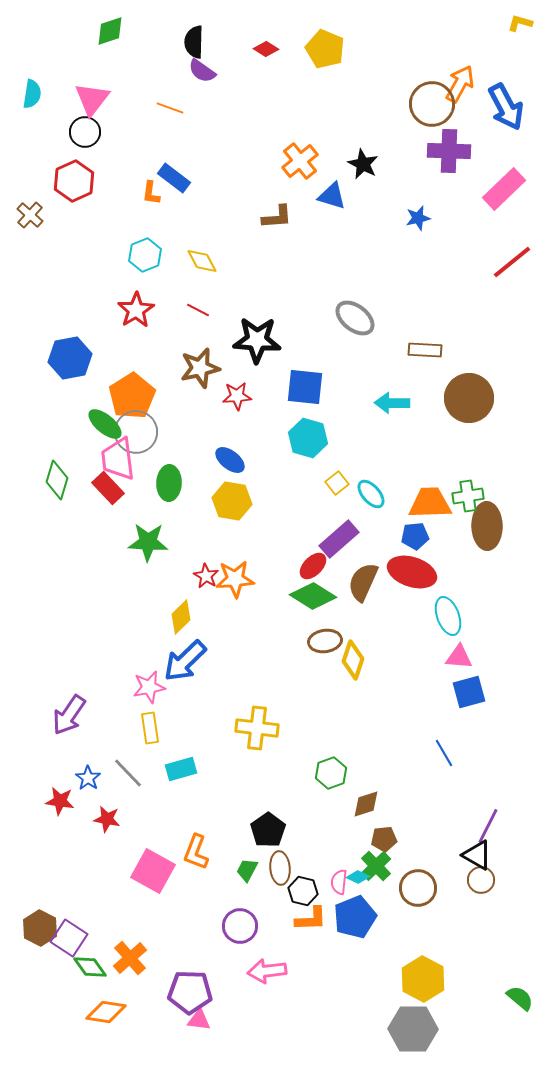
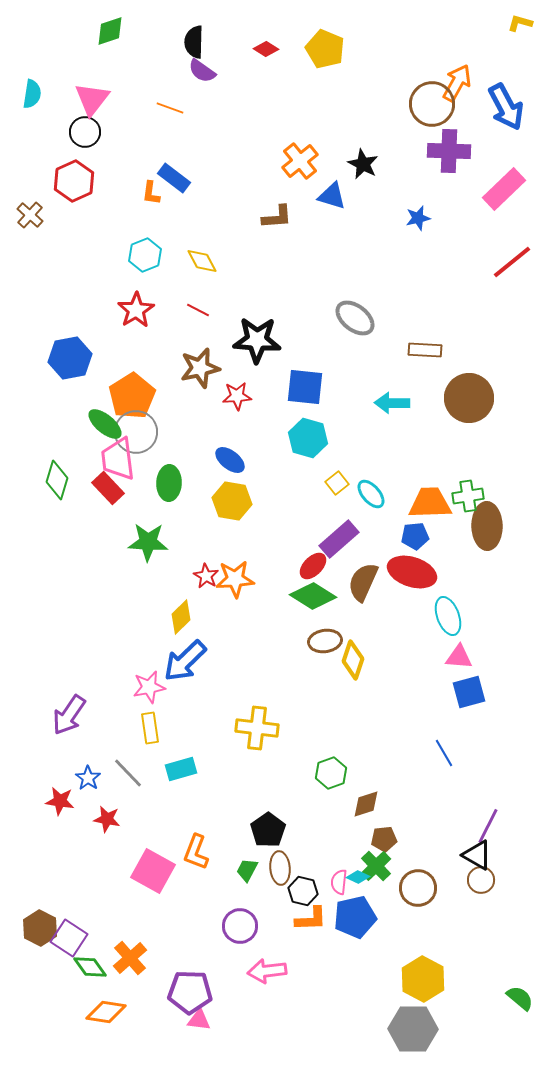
orange arrow at (460, 84): moved 3 px left, 1 px up
blue pentagon at (355, 917): rotated 9 degrees clockwise
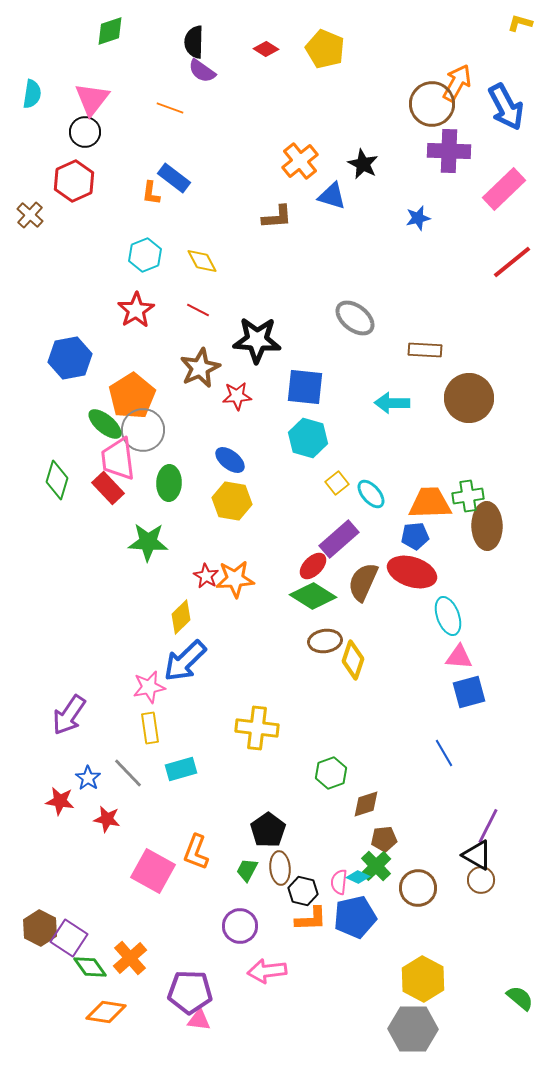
brown star at (200, 368): rotated 12 degrees counterclockwise
gray circle at (136, 432): moved 7 px right, 2 px up
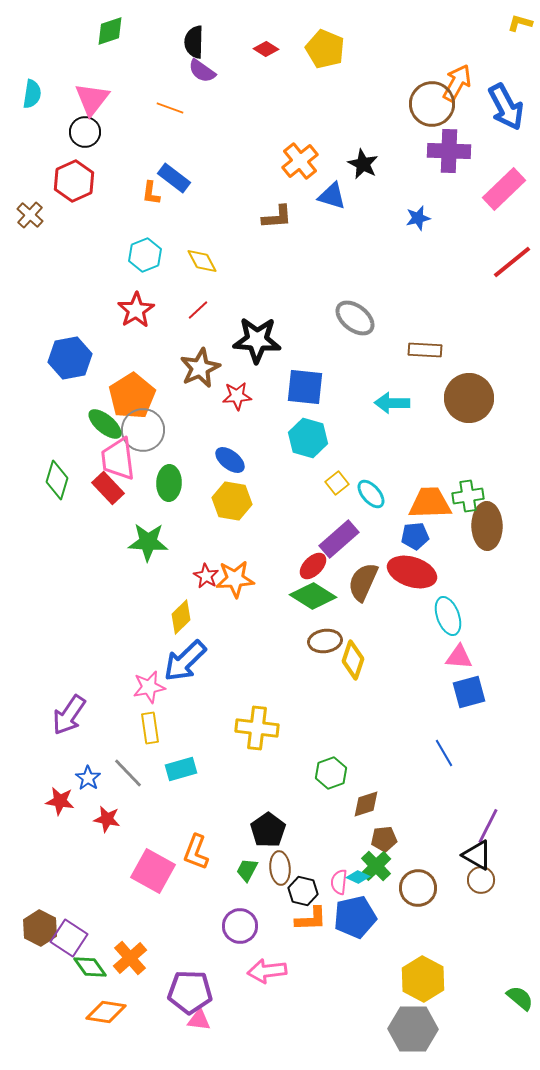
red line at (198, 310): rotated 70 degrees counterclockwise
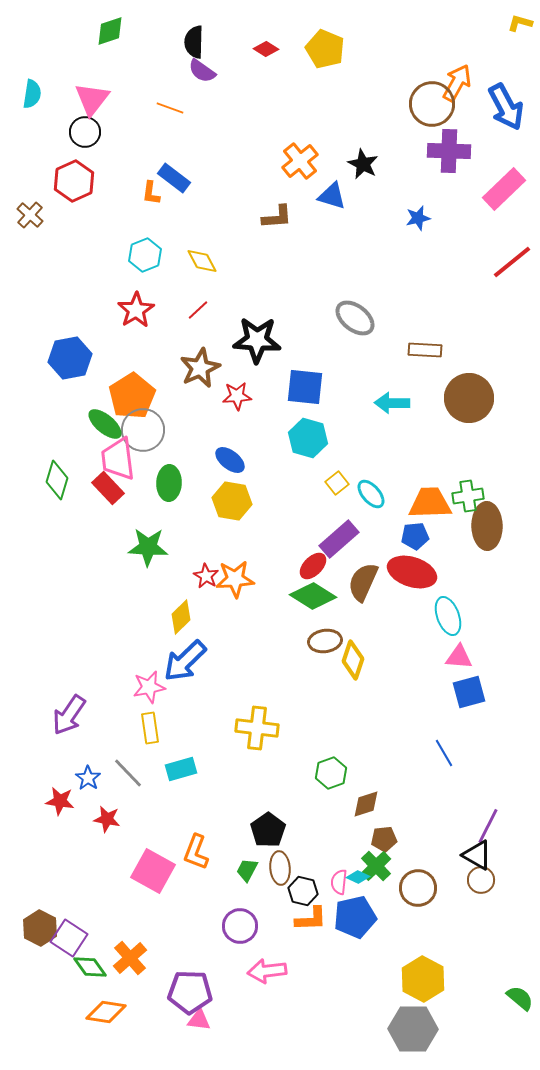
green star at (148, 542): moved 5 px down
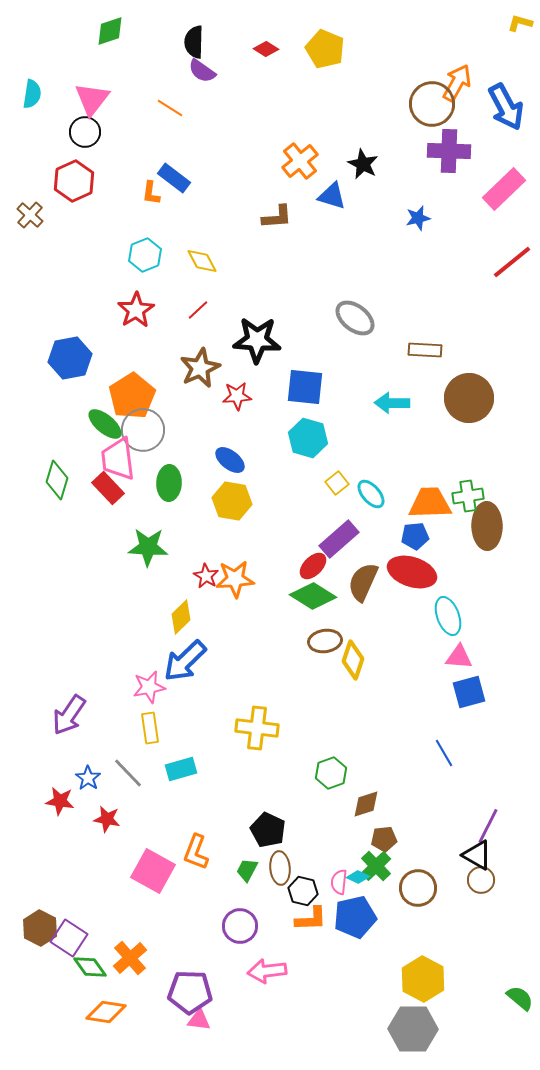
orange line at (170, 108): rotated 12 degrees clockwise
black pentagon at (268, 830): rotated 12 degrees counterclockwise
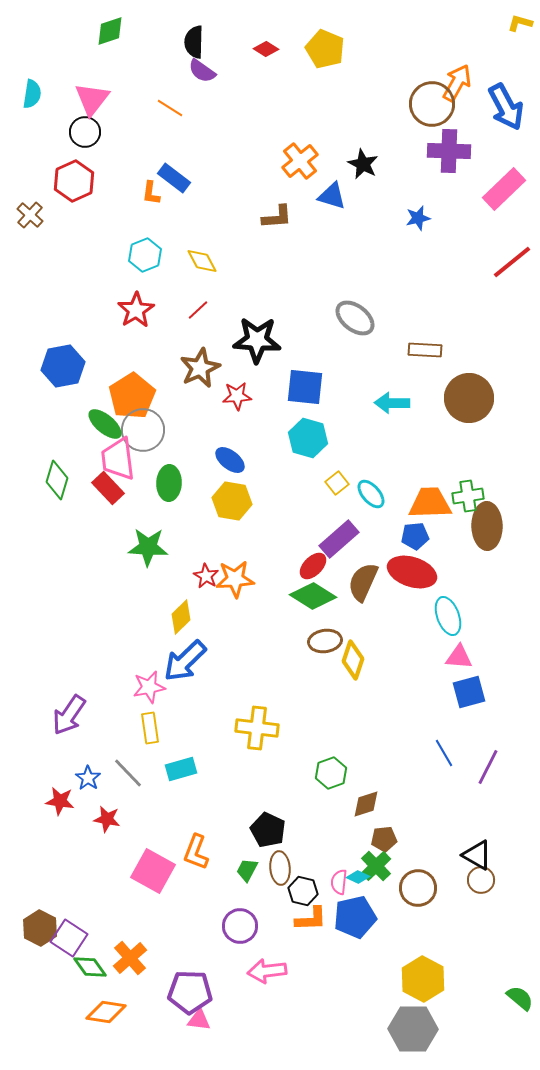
blue hexagon at (70, 358): moved 7 px left, 8 px down
purple line at (488, 826): moved 59 px up
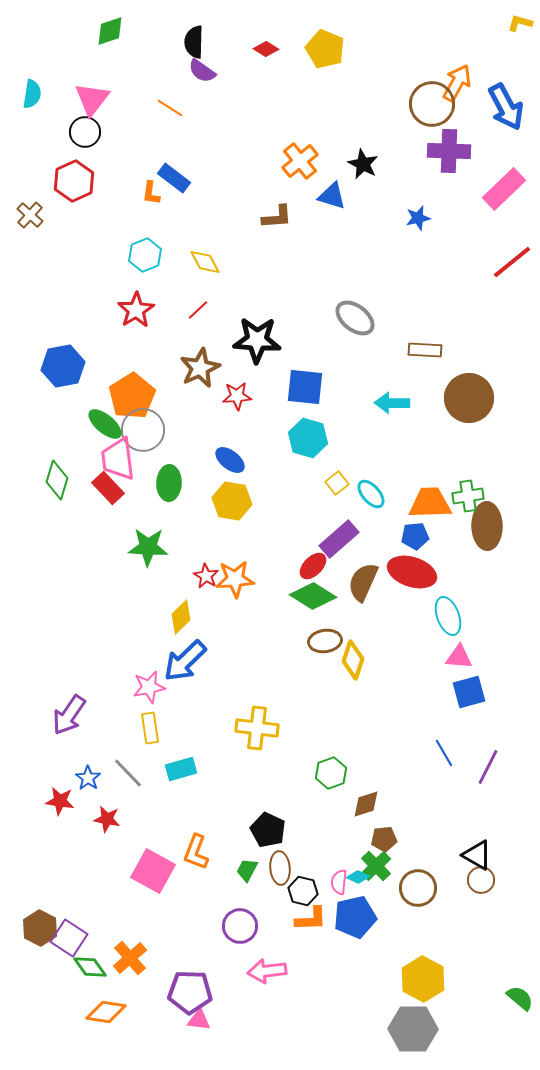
yellow diamond at (202, 261): moved 3 px right, 1 px down
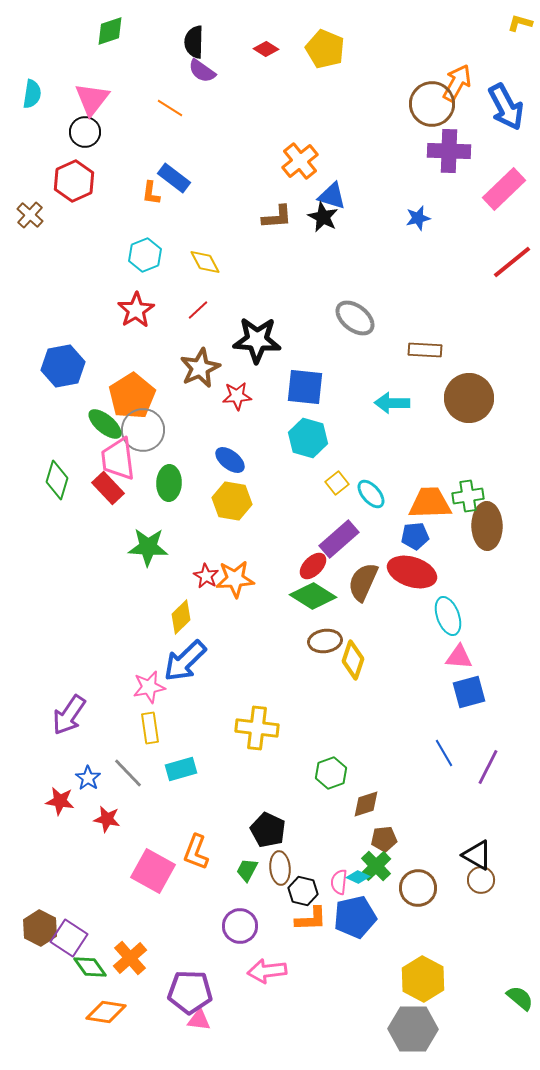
black star at (363, 164): moved 40 px left, 53 px down
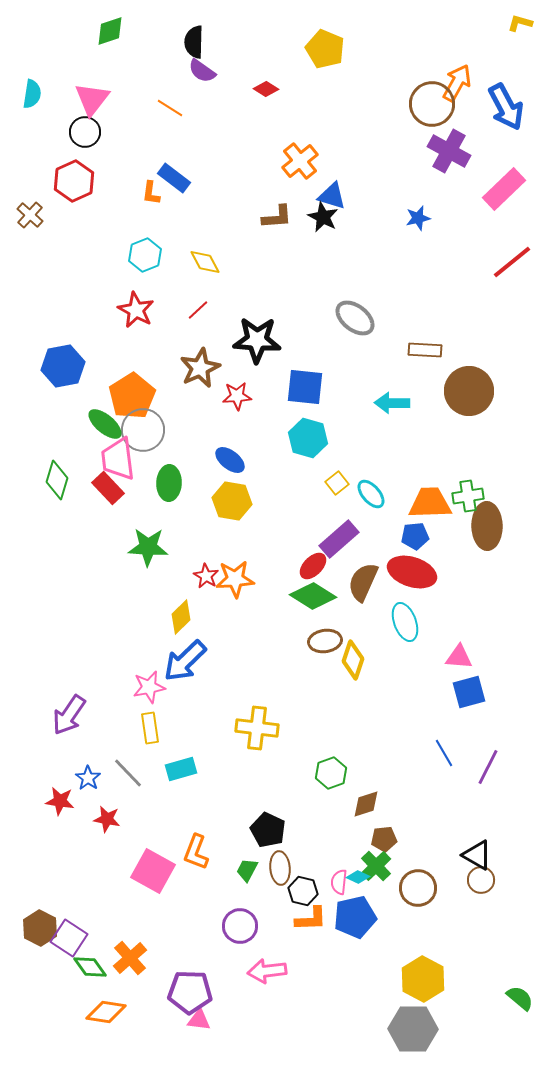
red diamond at (266, 49): moved 40 px down
purple cross at (449, 151): rotated 27 degrees clockwise
red star at (136, 310): rotated 12 degrees counterclockwise
brown circle at (469, 398): moved 7 px up
cyan ellipse at (448, 616): moved 43 px left, 6 px down
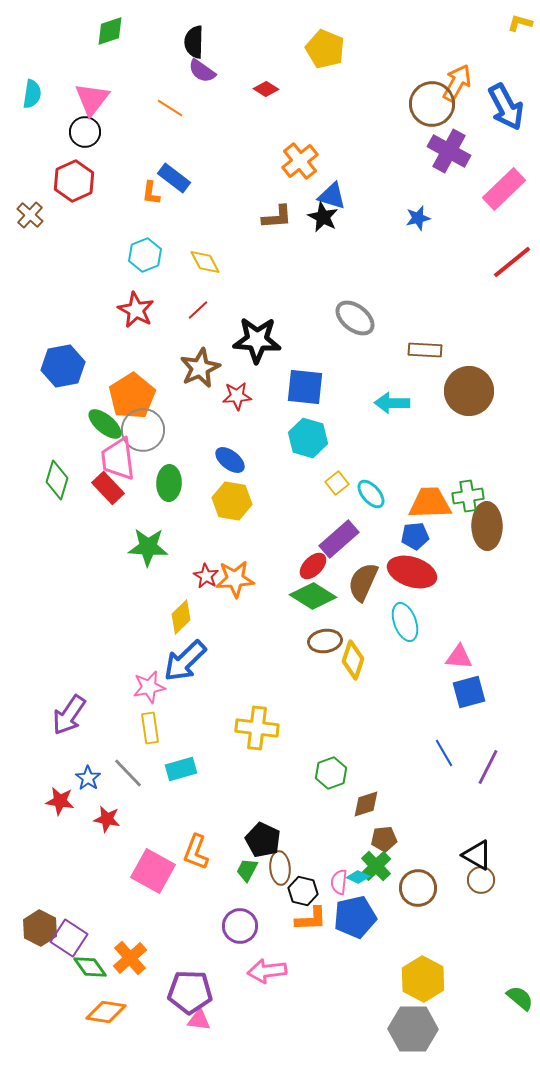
black pentagon at (268, 830): moved 5 px left, 10 px down
